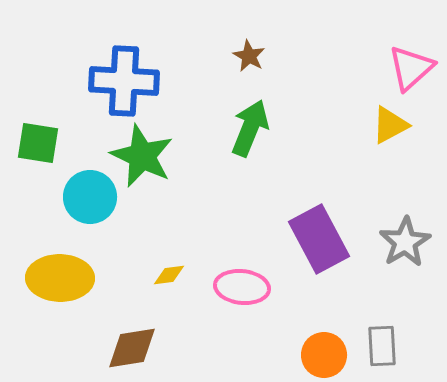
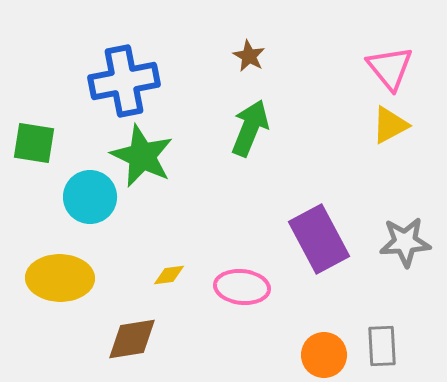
pink triangle: moved 21 px left; rotated 27 degrees counterclockwise
blue cross: rotated 14 degrees counterclockwise
green square: moved 4 px left
gray star: rotated 27 degrees clockwise
brown diamond: moved 9 px up
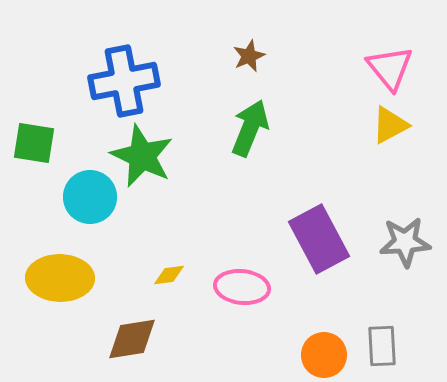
brown star: rotated 20 degrees clockwise
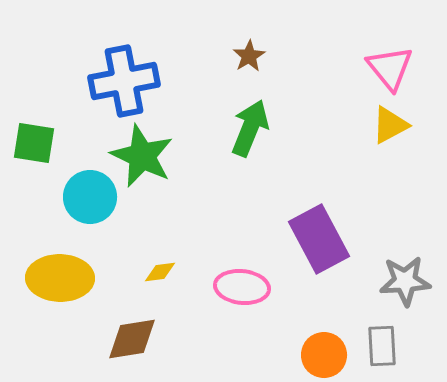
brown star: rotated 8 degrees counterclockwise
gray star: moved 39 px down
yellow diamond: moved 9 px left, 3 px up
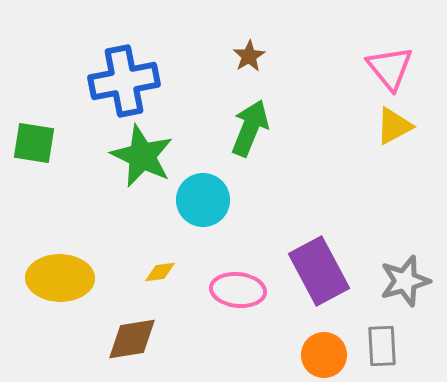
yellow triangle: moved 4 px right, 1 px down
cyan circle: moved 113 px right, 3 px down
purple rectangle: moved 32 px down
gray star: rotated 12 degrees counterclockwise
pink ellipse: moved 4 px left, 3 px down
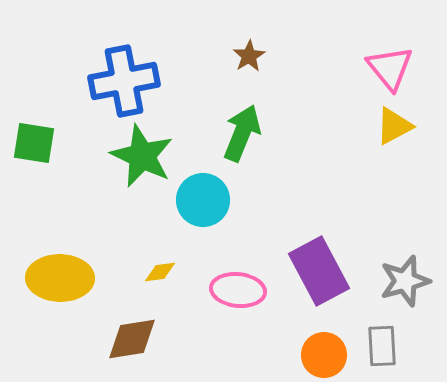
green arrow: moved 8 px left, 5 px down
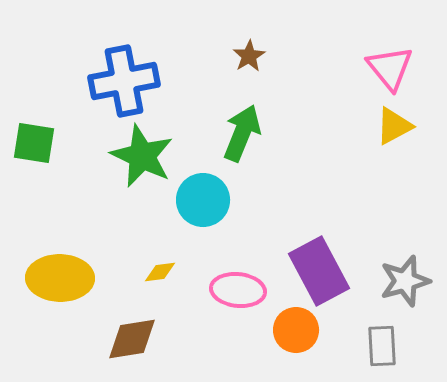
orange circle: moved 28 px left, 25 px up
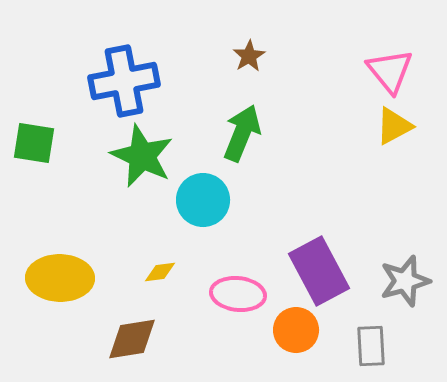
pink triangle: moved 3 px down
pink ellipse: moved 4 px down
gray rectangle: moved 11 px left
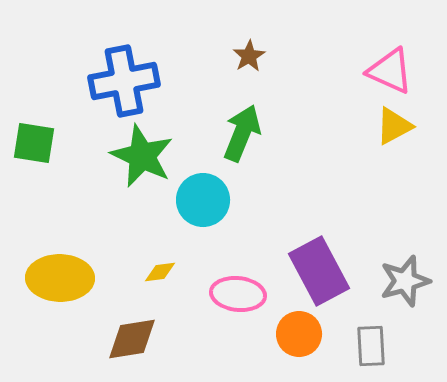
pink triangle: rotated 27 degrees counterclockwise
orange circle: moved 3 px right, 4 px down
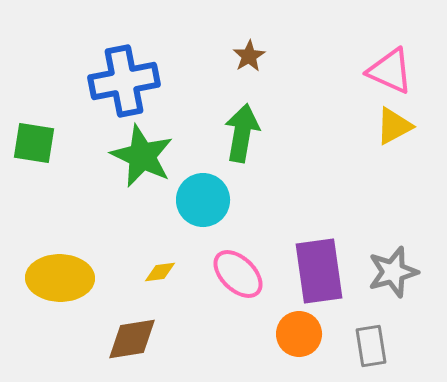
green arrow: rotated 12 degrees counterclockwise
purple rectangle: rotated 20 degrees clockwise
gray star: moved 12 px left, 9 px up
pink ellipse: moved 20 px up; rotated 38 degrees clockwise
gray rectangle: rotated 6 degrees counterclockwise
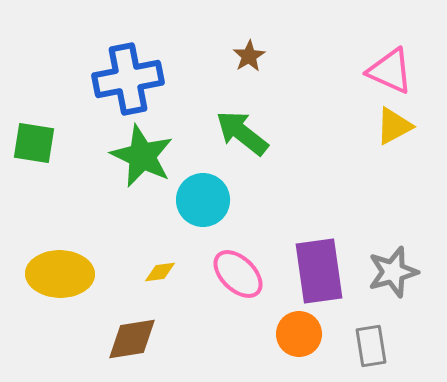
blue cross: moved 4 px right, 2 px up
green arrow: rotated 62 degrees counterclockwise
yellow ellipse: moved 4 px up
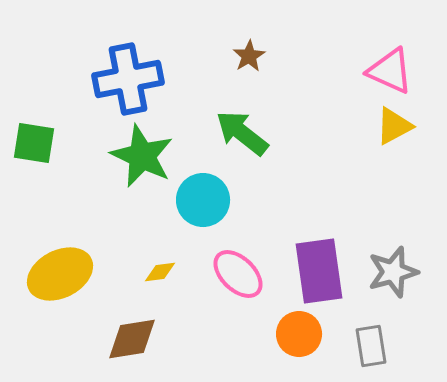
yellow ellipse: rotated 28 degrees counterclockwise
